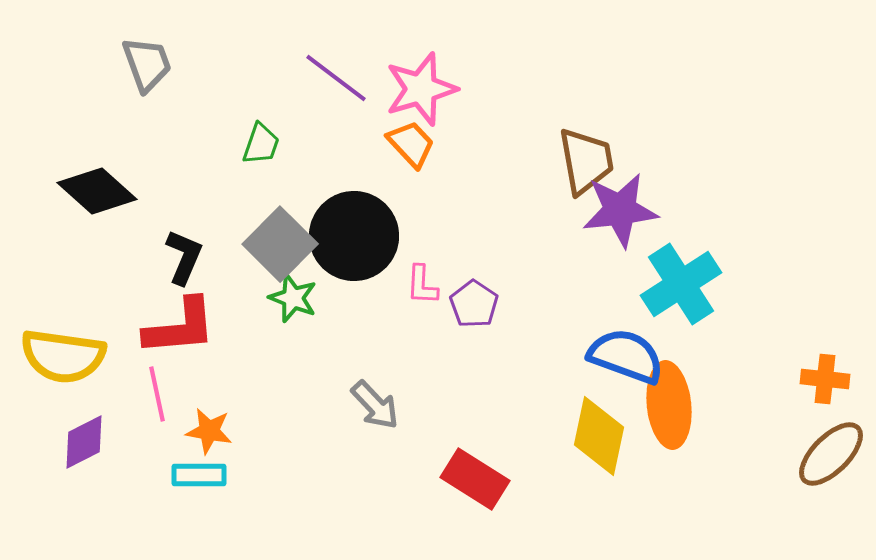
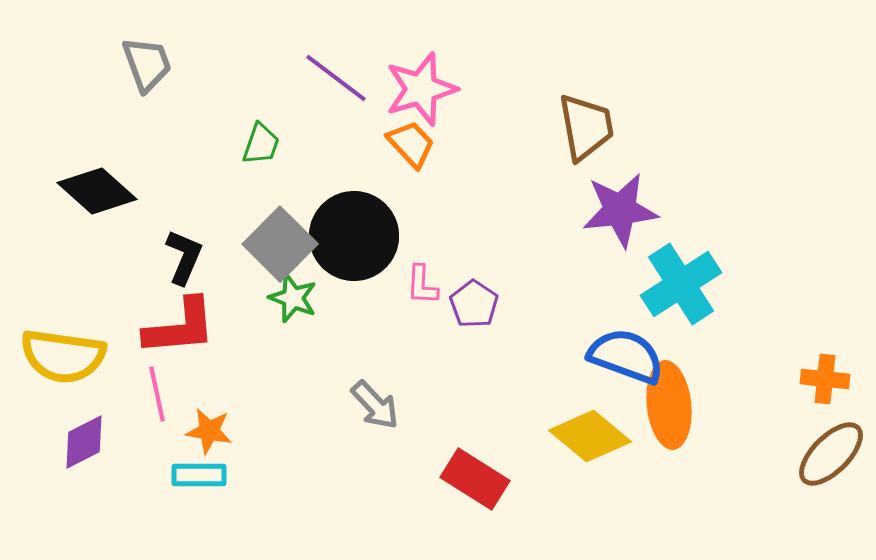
brown trapezoid: moved 34 px up
yellow diamond: moved 9 px left; rotated 62 degrees counterclockwise
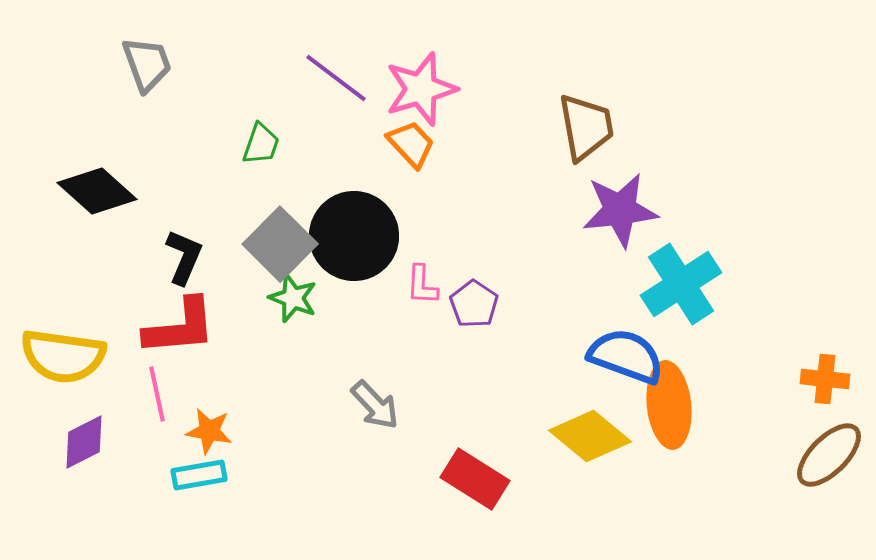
brown ellipse: moved 2 px left, 1 px down
cyan rectangle: rotated 10 degrees counterclockwise
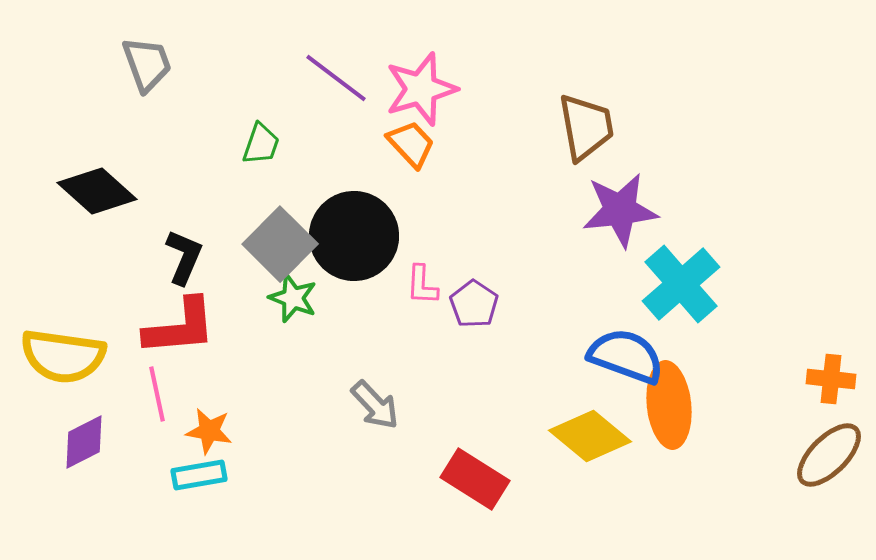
cyan cross: rotated 8 degrees counterclockwise
orange cross: moved 6 px right
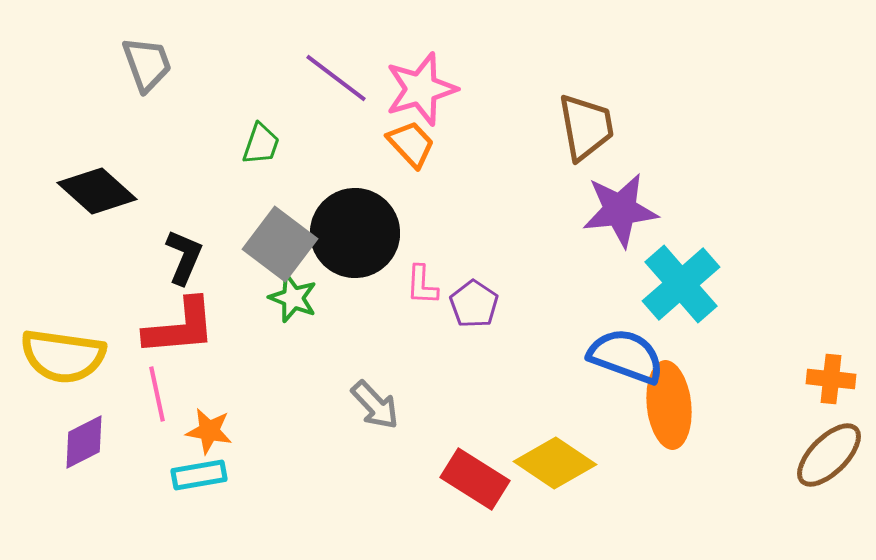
black circle: moved 1 px right, 3 px up
gray square: rotated 8 degrees counterclockwise
yellow diamond: moved 35 px left, 27 px down; rotated 6 degrees counterclockwise
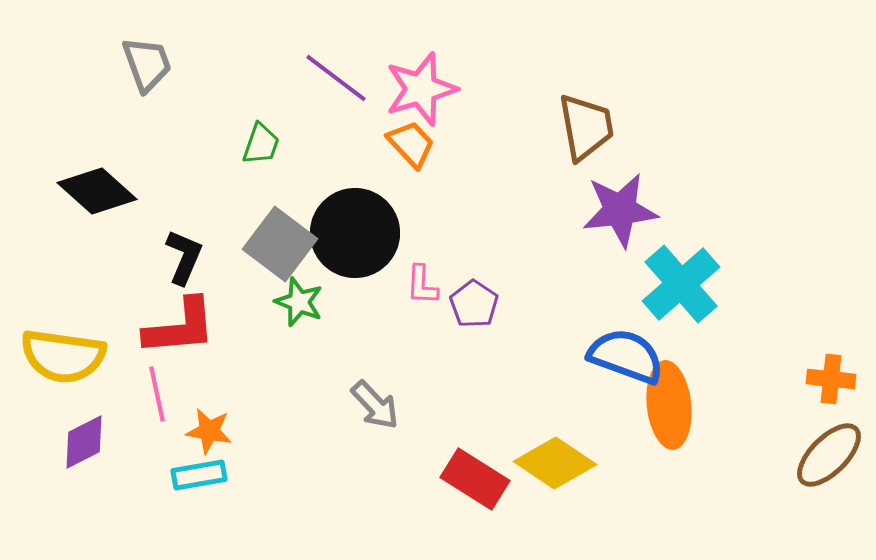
green star: moved 6 px right, 4 px down
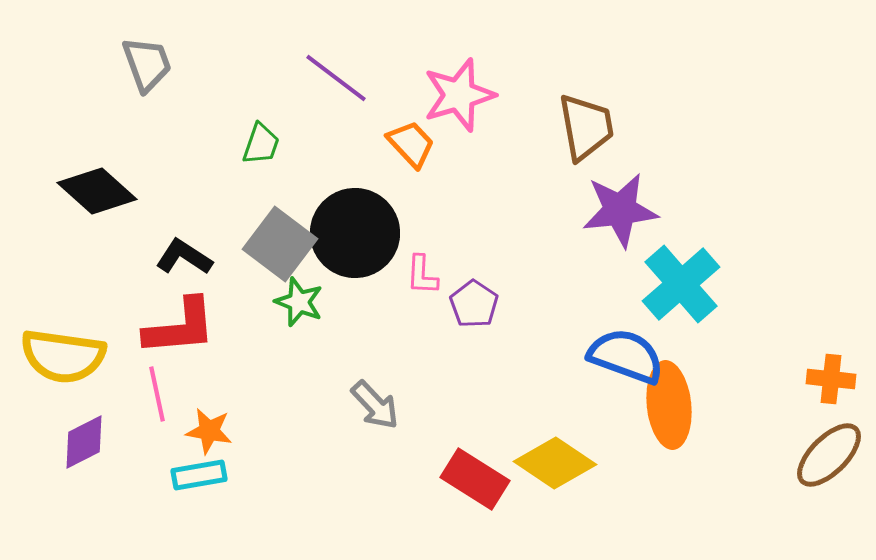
pink star: moved 38 px right, 6 px down
black L-shape: rotated 80 degrees counterclockwise
pink L-shape: moved 10 px up
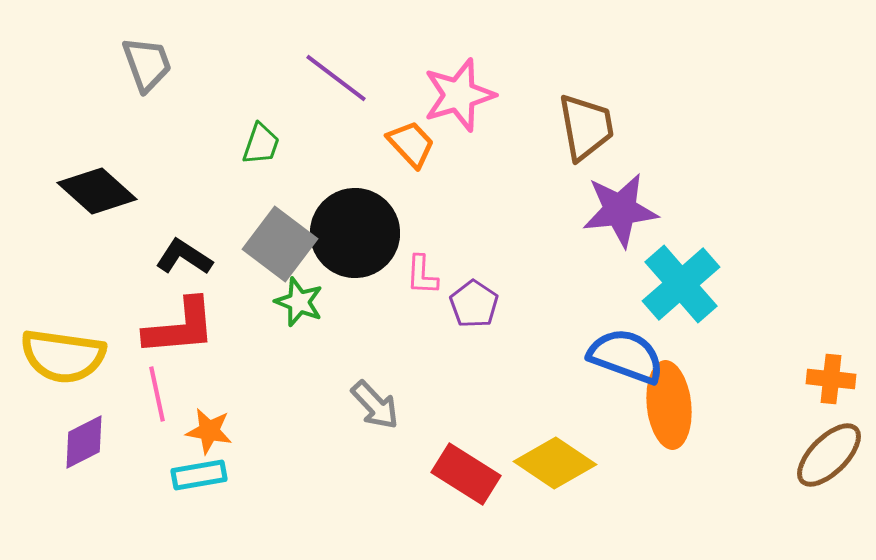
red rectangle: moved 9 px left, 5 px up
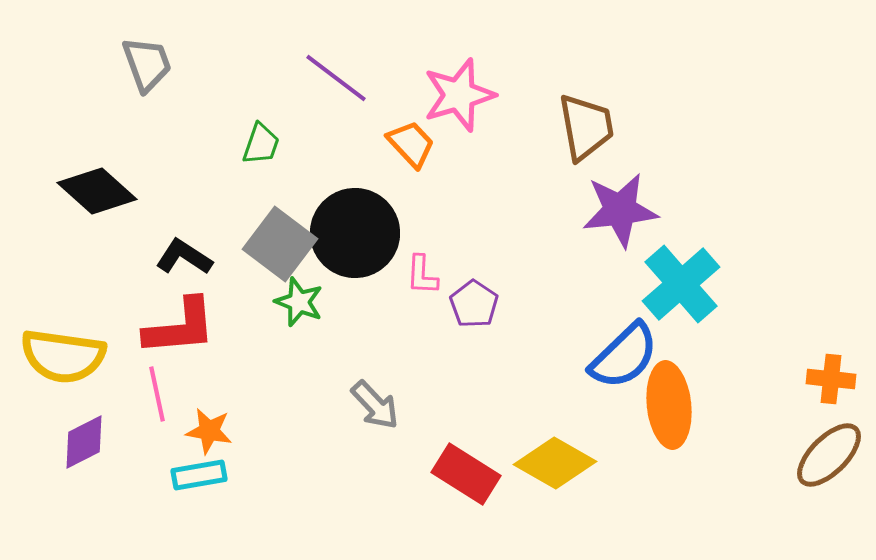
blue semicircle: moved 2 px left; rotated 116 degrees clockwise
yellow diamond: rotated 4 degrees counterclockwise
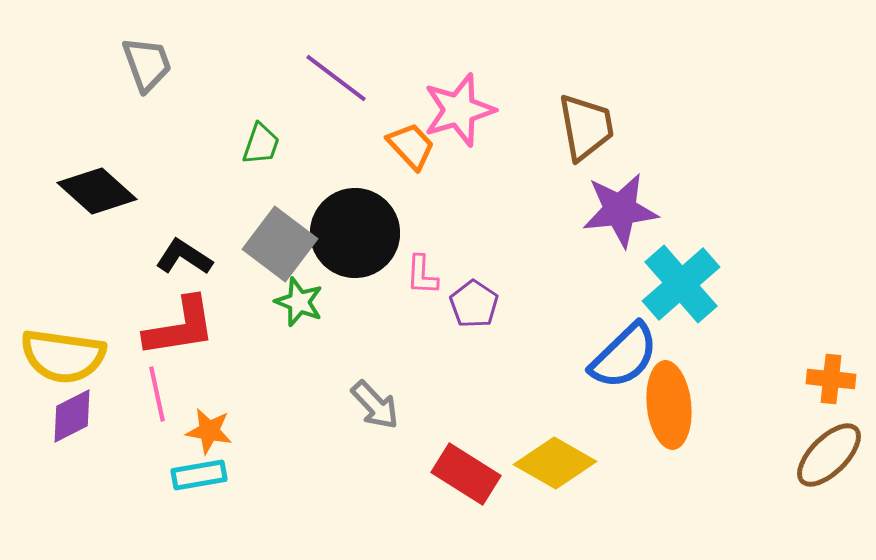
pink star: moved 15 px down
orange trapezoid: moved 2 px down
red L-shape: rotated 4 degrees counterclockwise
purple diamond: moved 12 px left, 26 px up
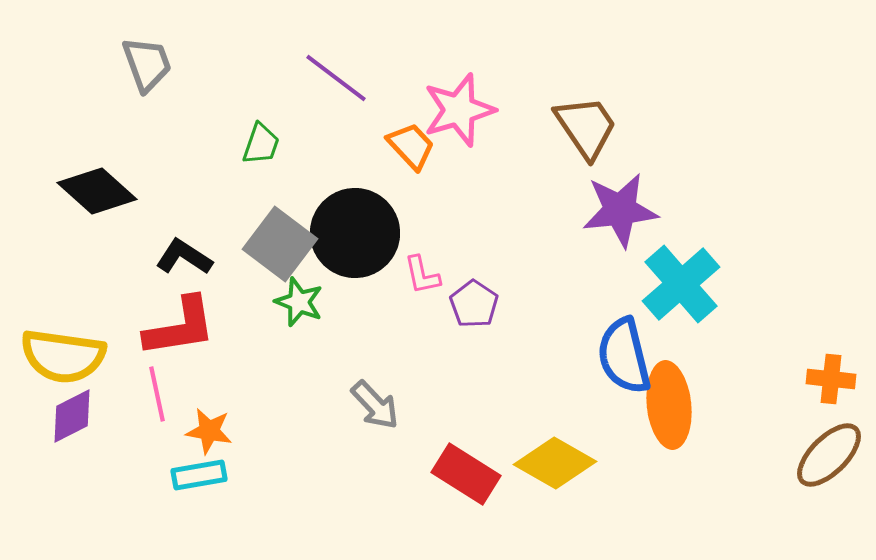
brown trapezoid: rotated 24 degrees counterclockwise
pink L-shape: rotated 15 degrees counterclockwise
blue semicircle: rotated 120 degrees clockwise
